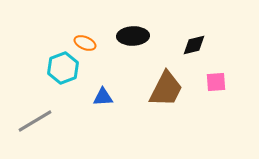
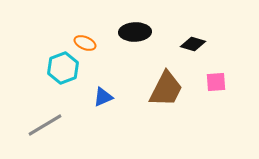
black ellipse: moved 2 px right, 4 px up
black diamond: moved 1 px left, 1 px up; rotated 30 degrees clockwise
blue triangle: rotated 20 degrees counterclockwise
gray line: moved 10 px right, 4 px down
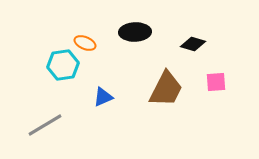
cyan hexagon: moved 3 px up; rotated 12 degrees clockwise
